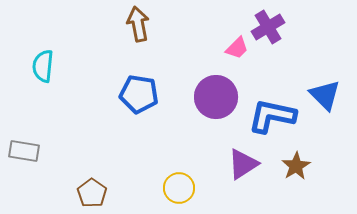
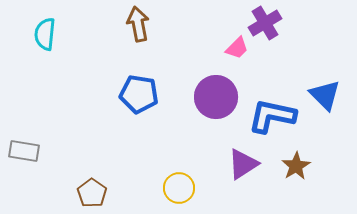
purple cross: moved 3 px left, 4 px up
cyan semicircle: moved 2 px right, 32 px up
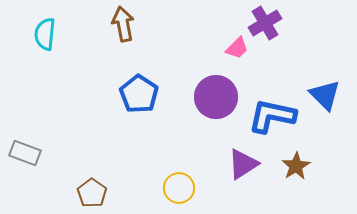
brown arrow: moved 15 px left
blue pentagon: rotated 24 degrees clockwise
gray rectangle: moved 1 px right, 2 px down; rotated 12 degrees clockwise
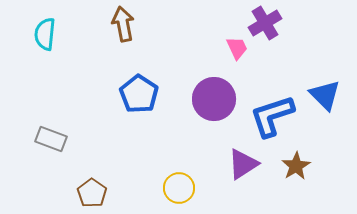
pink trapezoid: rotated 70 degrees counterclockwise
purple circle: moved 2 px left, 2 px down
blue L-shape: rotated 30 degrees counterclockwise
gray rectangle: moved 26 px right, 14 px up
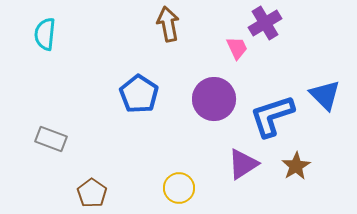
brown arrow: moved 45 px right
